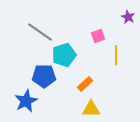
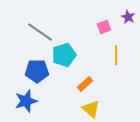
pink square: moved 6 px right, 9 px up
blue pentagon: moved 7 px left, 5 px up
blue star: rotated 10 degrees clockwise
yellow triangle: rotated 42 degrees clockwise
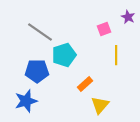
pink square: moved 2 px down
yellow triangle: moved 9 px right, 4 px up; rotated 30 degrees clockwise
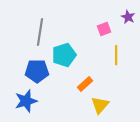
gray line: rotated 64 degrees clockwise
